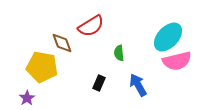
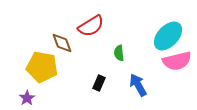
cyan ellipse: moved 1 px up
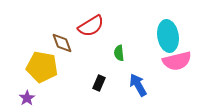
cyan ellipse: rotated 52 degrees counterclockwise
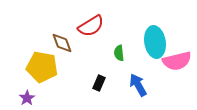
cyan ellipse: moved 13 px left, 6 px down
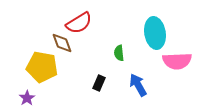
red semicircle: moved 12 px left, 3 px up
cyan ellipse: moved 9 px up
pink semicircle: rotated 12 degrees clockwise
